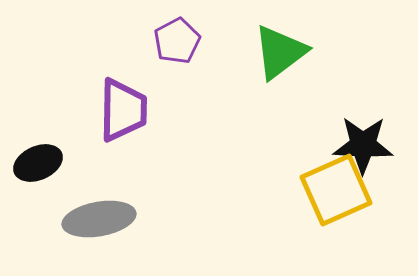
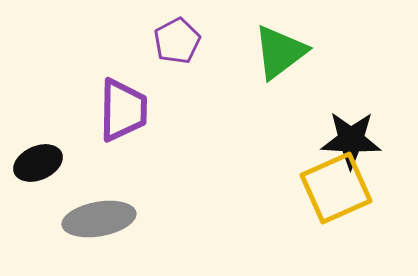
black star: moved 12 px left, 5 px up
yellow square: moved 2 px up
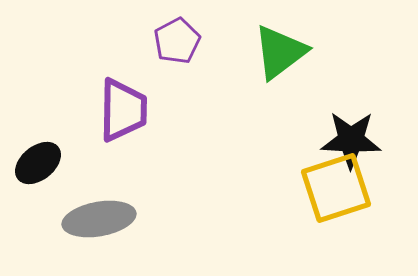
black ellipse: rotated 15 degrees counterclockwise
yellow square: rotated 6 degrees clockwise
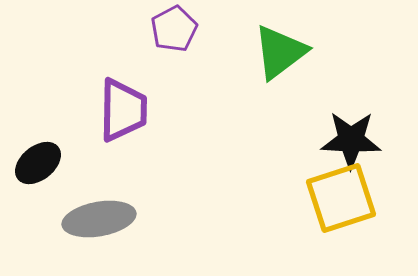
purple pentagon: moved 3 px left, 12 px up
yellow square: moved 5 px right, 10 px down
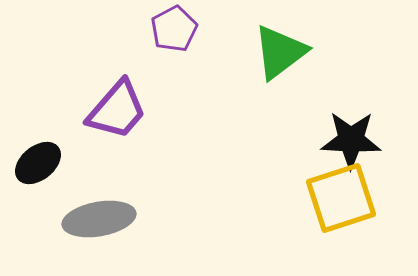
purple trapezoid: moved 6 px left; rotated 40 degrees clockwise
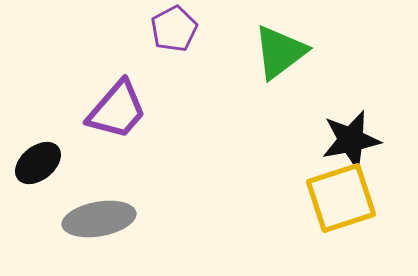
black star: rotated 14 degrees counterclockwise
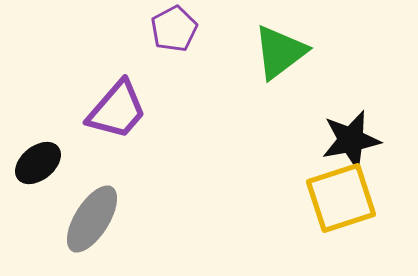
gray ellipse: moved 7 px left; rotated 48 degrees counterclockwise
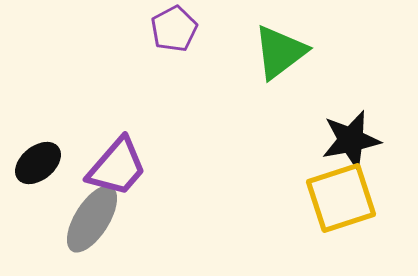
purple trapezoid: moved 57 px down
